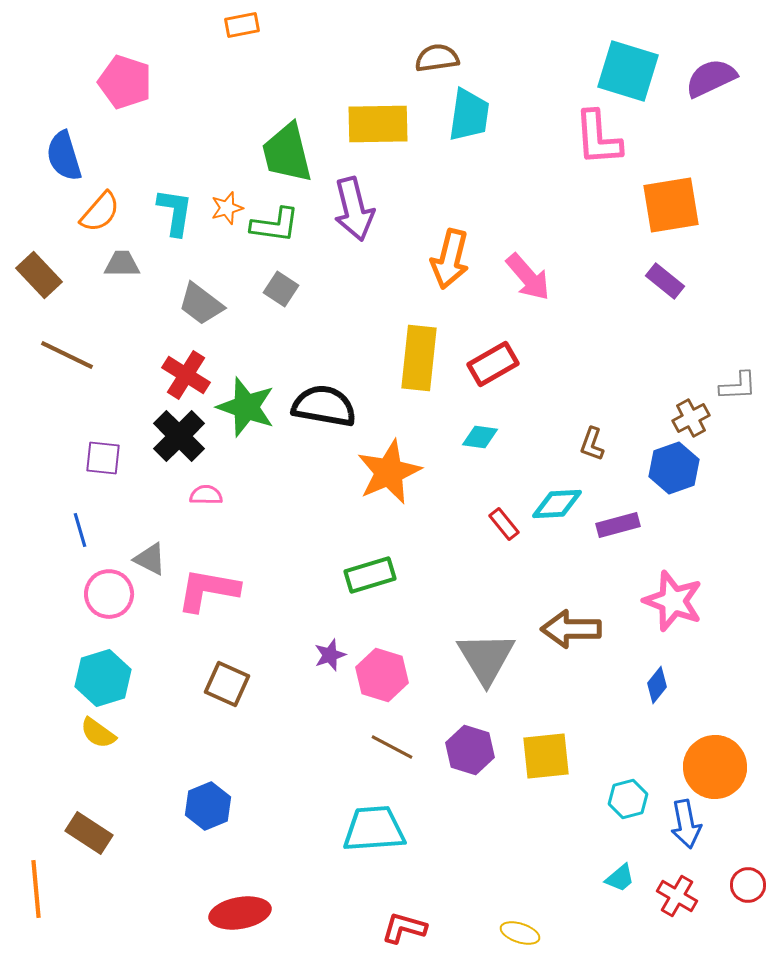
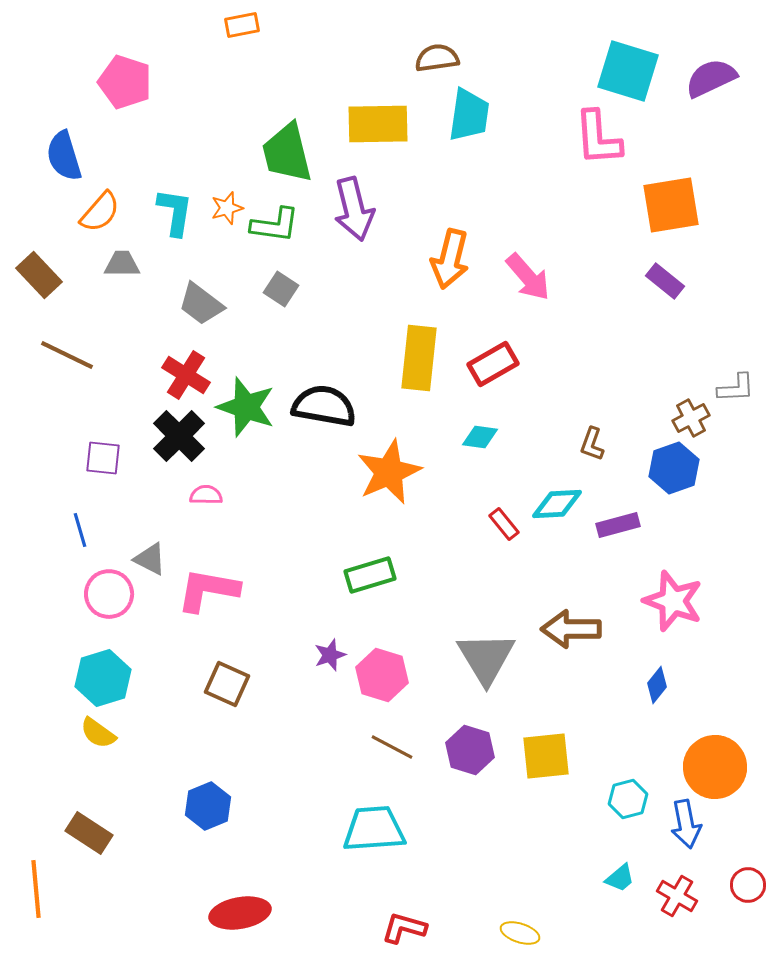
gray L-shape at (738, 386): moved 2 px left, 2 px down
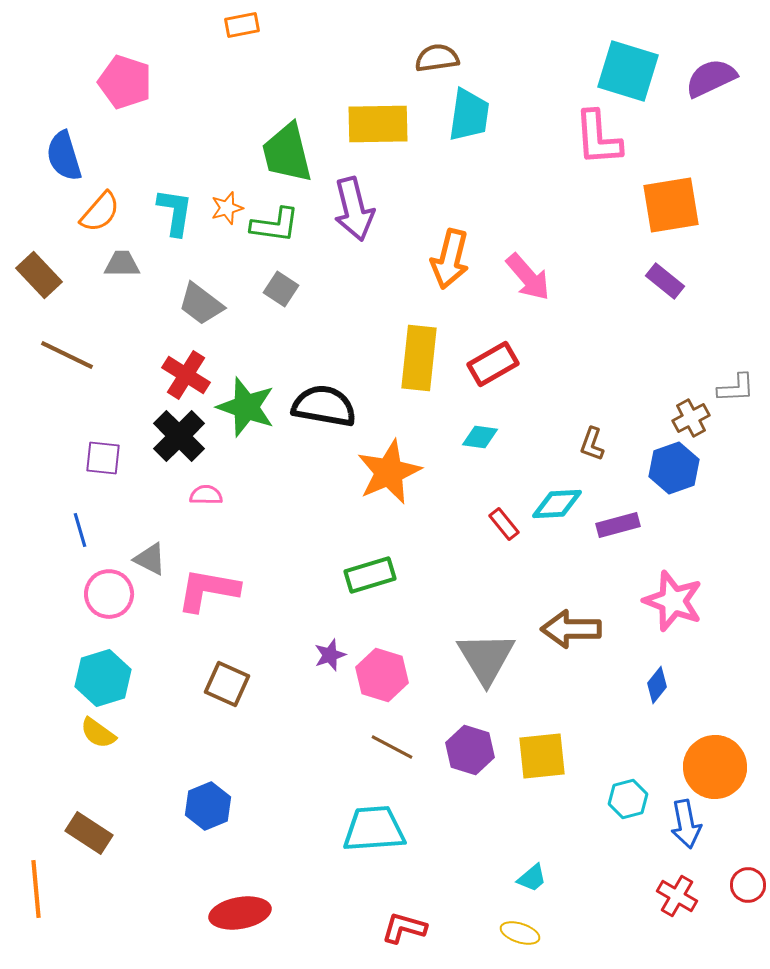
yellow square at (546, 756): moved 4 px left
cyan trapezoid at (620, 878): moved 88 px left
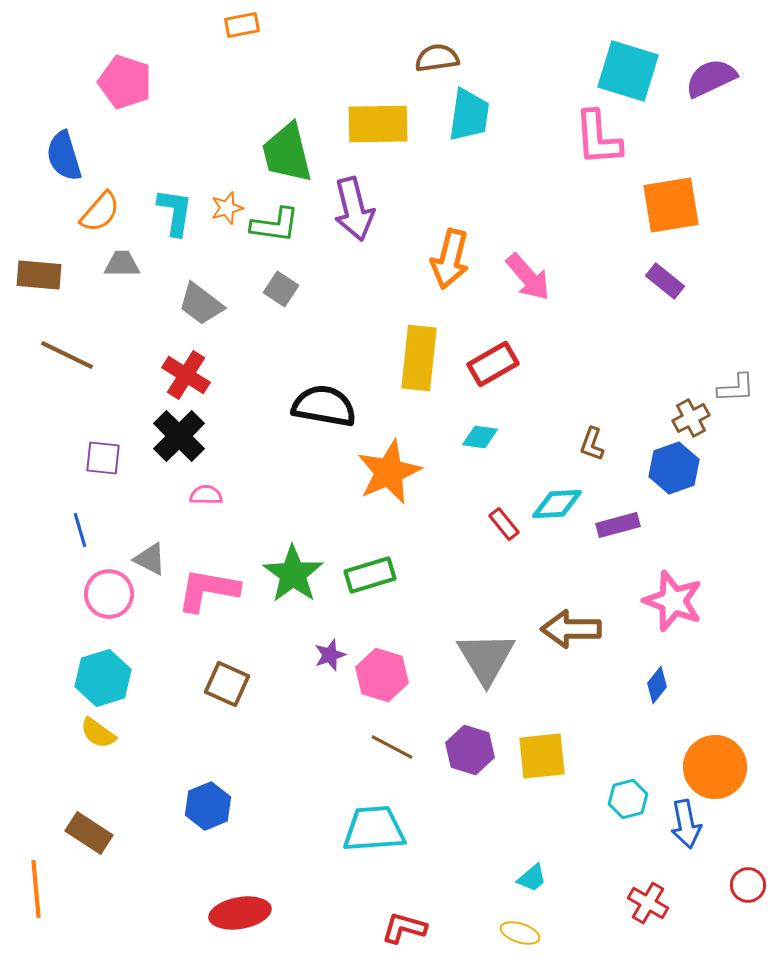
brown rectangle at (39, 275): rotated 42 degrees counterclockwise
green star at (246, 407): moved 47 px right, 167 px down; rotated 16 degrees clockwise
red cross at (677, 896): moved 29 px left, 7 px down
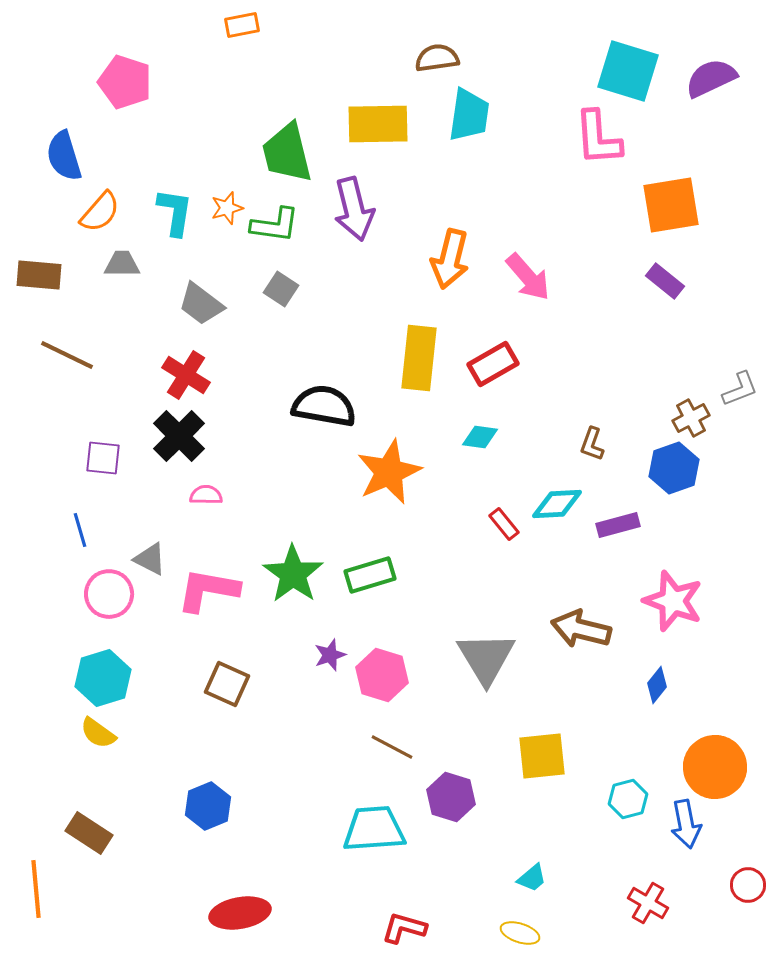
gray L-shape at (736, 388): moved 4 px right, 1 px down; rotated 18 degrees counterclockwise
brown arrow at (571, 629): moved 10 px right; rotated 14 degrees clockwise
purple hexagon at (470, 750): moved 19 px left, 47 px down
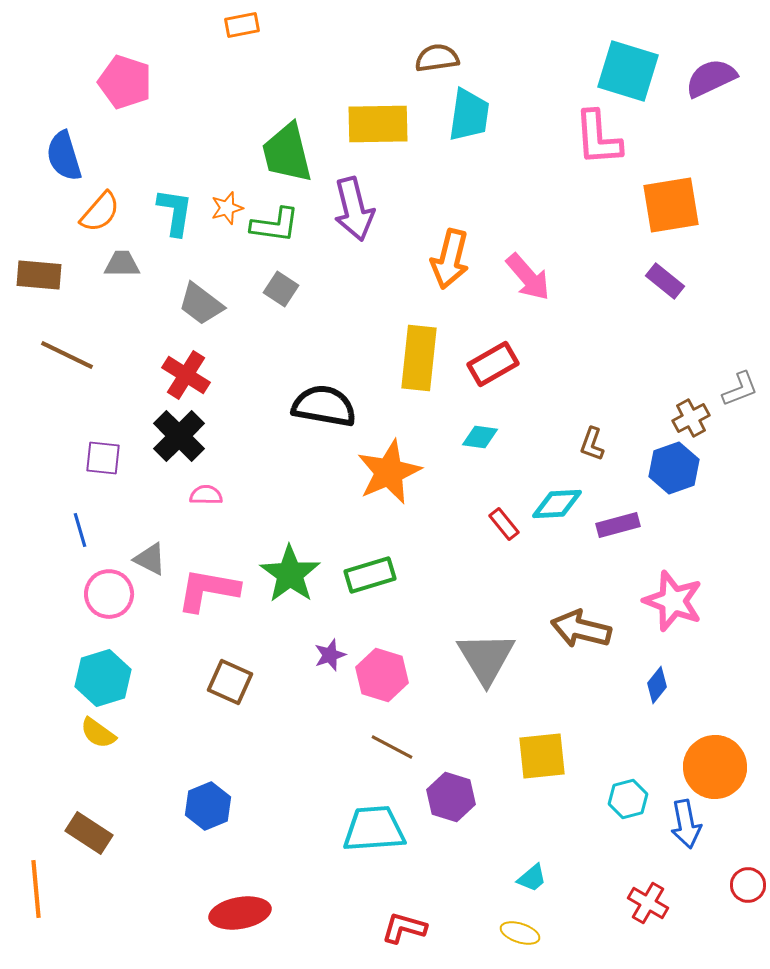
green star at (293, 574): moved 3 px left
brown square at (227, 684): moved 3 px right, 2 px up
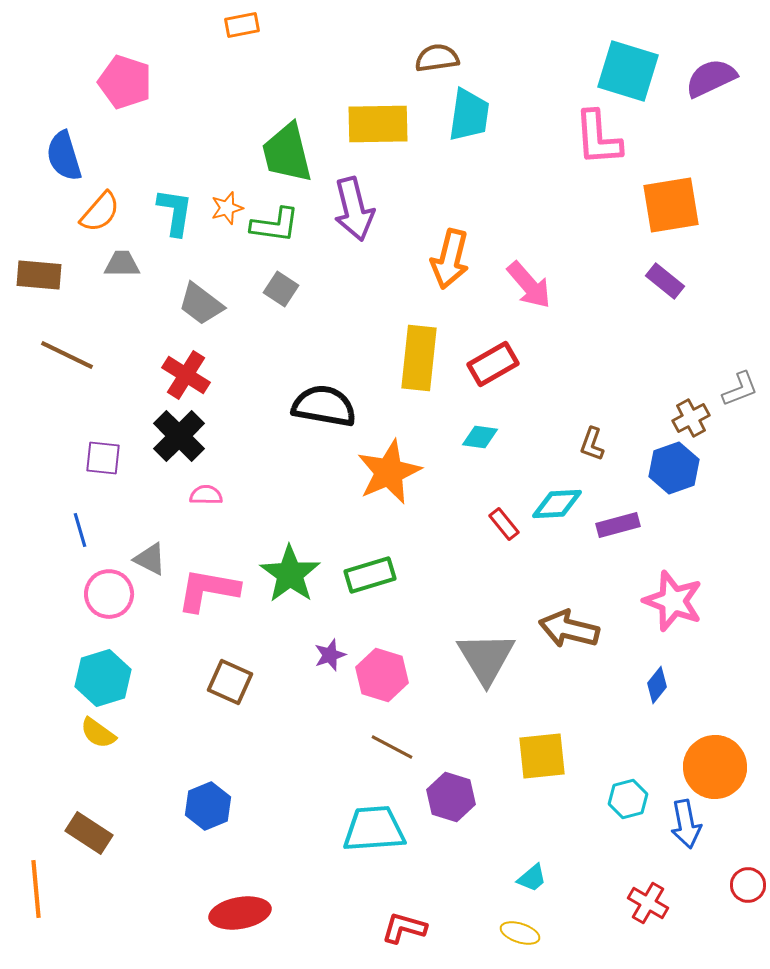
pink arrow at (528, 277): moved 1 px right, 8 px down
brown arrow at (581, 629): moved 12 px left
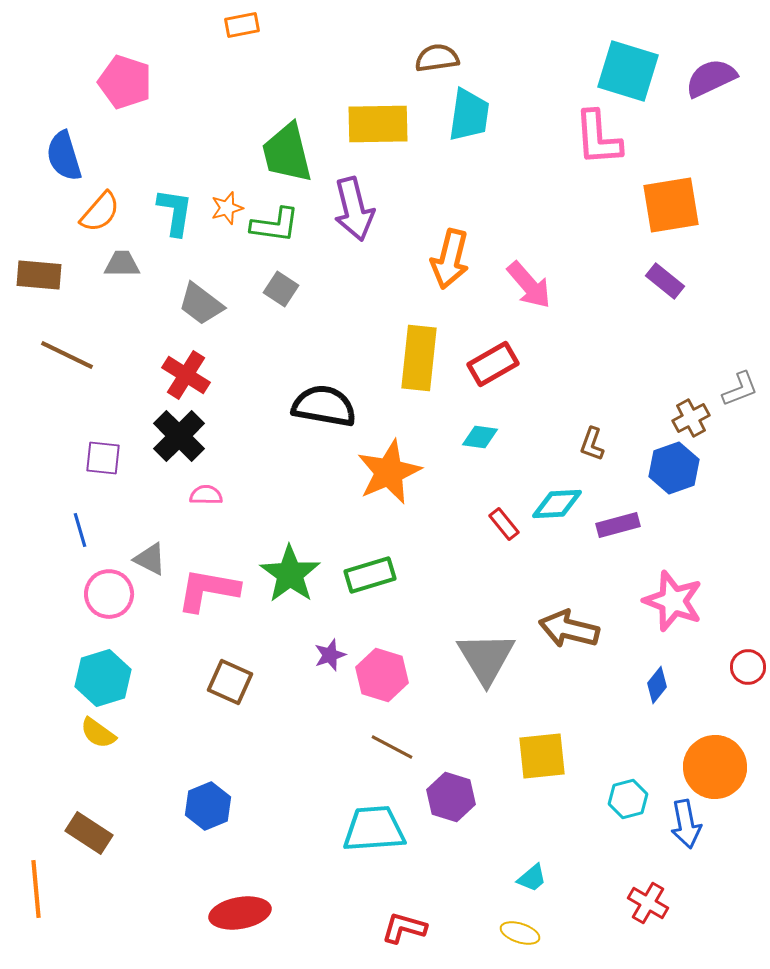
red circle at (748, 885): moved 218 px up
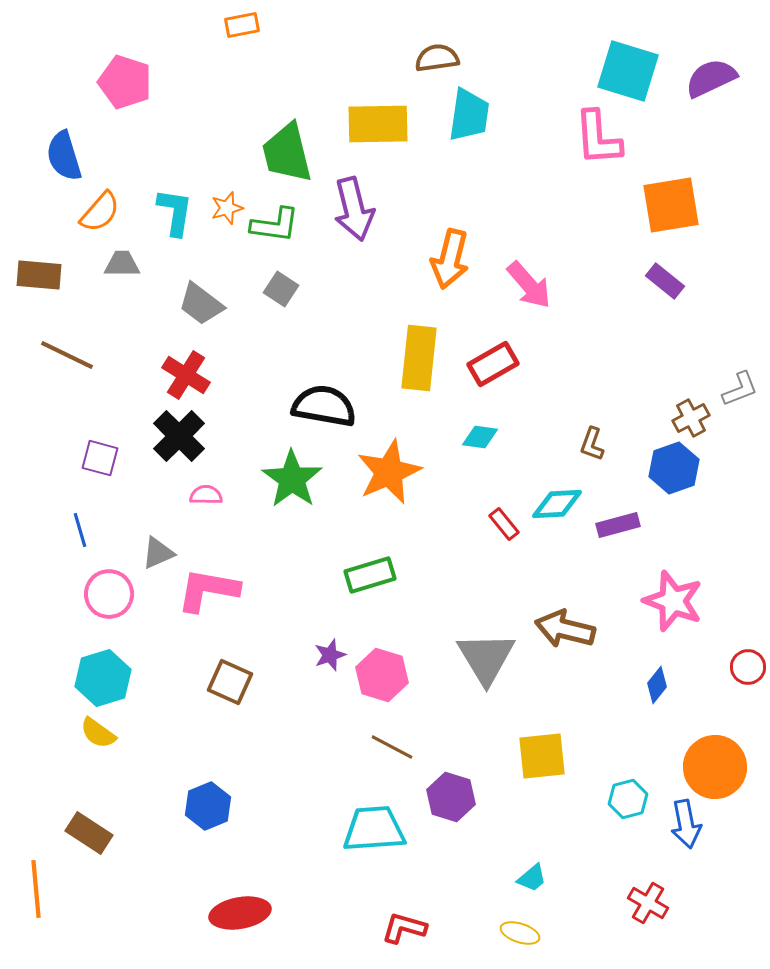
purple square at (103, 458): moved 3 px left; rotated 9 degrees clockwise
gray triangle at (150, 559): moved 8 px right, 6 px up; rotated 51 degrees counterclockwise
green star at (290, 574): moved 2 px right, 95 px up
brown arrow at (569, 629): moved 4 px left
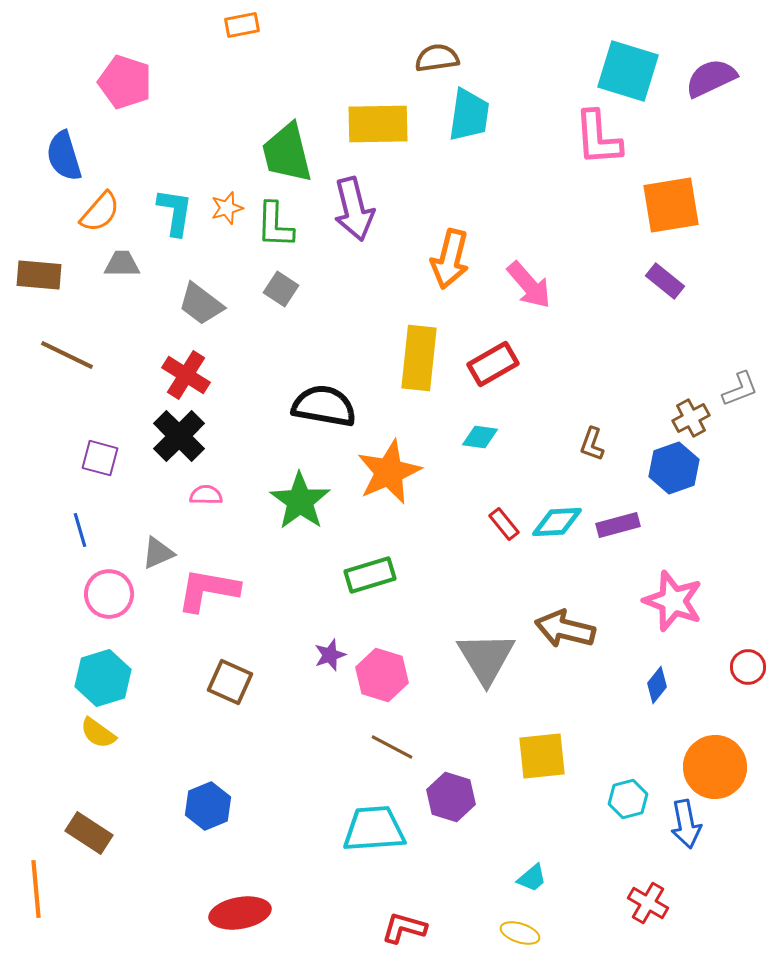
green L-shape at (275, 225): rotated 84 degrees clockwise
green star at (292, 479): moved 8 px right, 22 px down
cyan diamond at (557, 504): moved 18 px down
